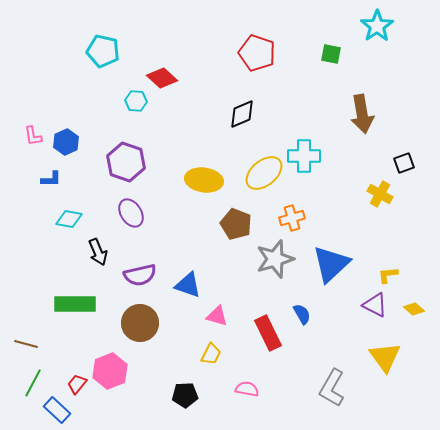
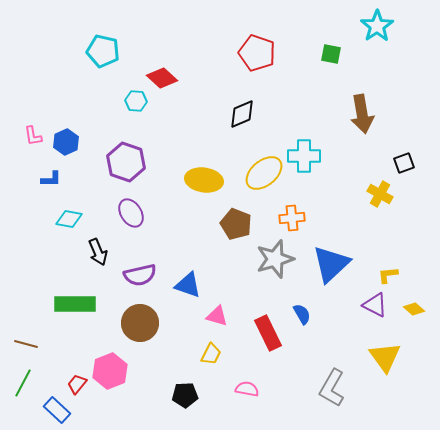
orange cross at (292, 218): rotated 10 degrees clockwise
green line at (33, 383): moved 10 px left
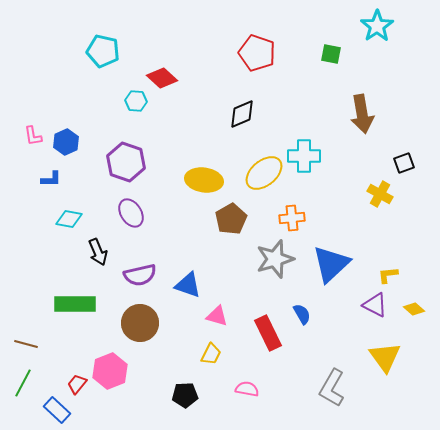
brown pentagon at (236, 224): moved 5 px left, 5 px up; rotated 20 degrees clockwise
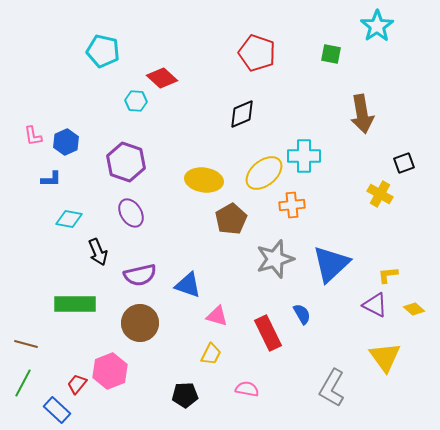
orange cross at (292, 218): moved 13 px up
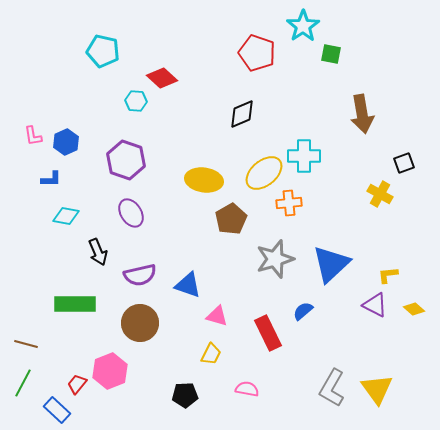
cyan star at (377, 26): moved 74 px left
purple hexagon at (126, 162): moved 2 px up
orange cross at (292, 205): moved 3 px left, 2 px up
cyan diamond at (69, 219): moved 3 px left, 3 px up
blue semicircle at (302, 314): moved 1 px right, 3 px up; rotated 100 degrees counterclockwise
yellow triangle at (385, 357): moved 8 px left, 32 px down
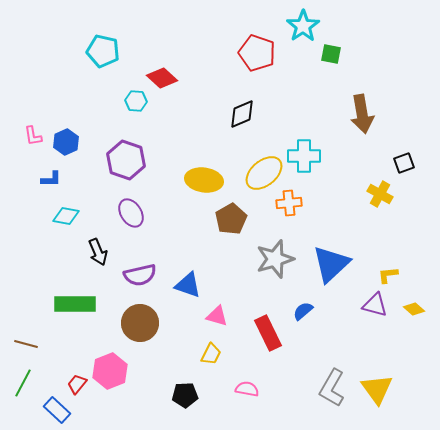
purple triangle at (375, 305): rotated 12 degrees counterclockwise
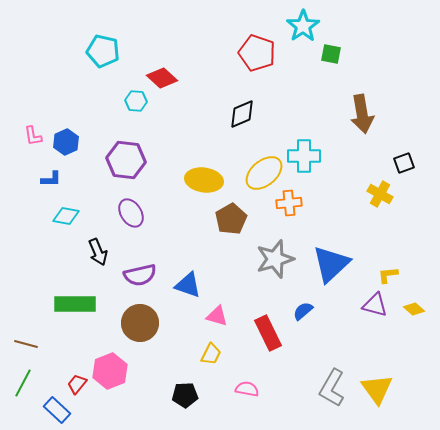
purple hexagon at (126, 160): rotated 12 degrees counterclockwise
